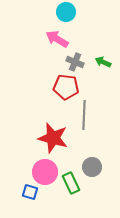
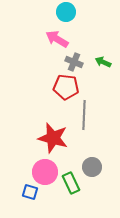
gray cross: moved 1 px left
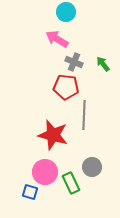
green arrow: moved 2 px down; rotated 28 degrees clockwise
red star: moved 3 px up
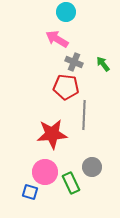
red star: moved 1 px left, 1 px up; rotated 20 degrees counterclockwise
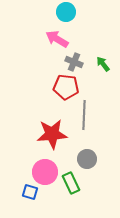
gray circle: moved 5 px left, 8 px up
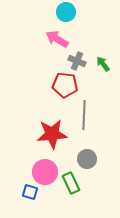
gray cross: moved 3 px right, 1 px up
red pentagon: moved 1 px left, 2 px up
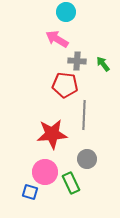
gray cross: rotated 18 degrees counterclockwise
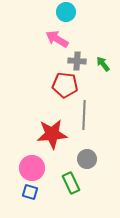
pink circle: moved 13 px left, 4 px up
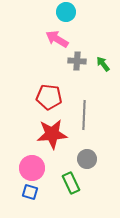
red pentagon: moved 16 px left, 12 px down
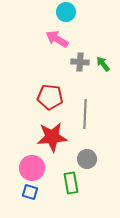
gray cross: moved 3 px right, 1 px down
red pentagon: moved 1 px right
gray line: moved 1 px right, 1 px up
red star: moved 3 px down
green rectangle: rotated 15 degrees clockwise
